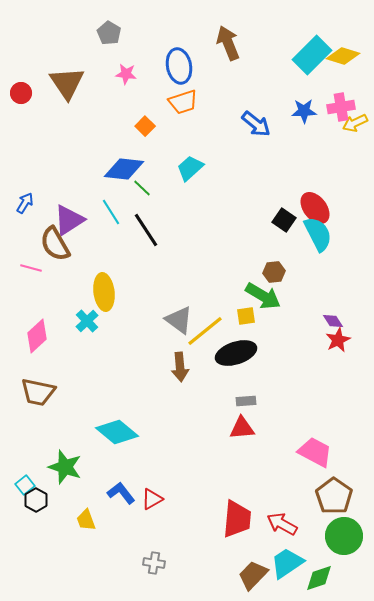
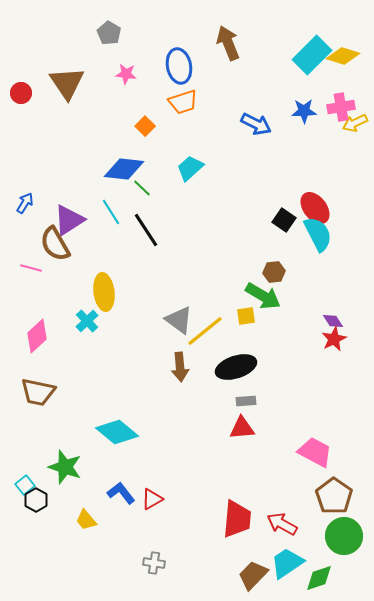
blue arrow at (256, 124): rotated 12 degrees counterclockwise
red star at (338, 340): moved 4 px left, 1 px up
black ellipse at (236, 353): moved 14 px down
yellow trapezoid at (86, 520): rotated 20 degrees counterclockwise
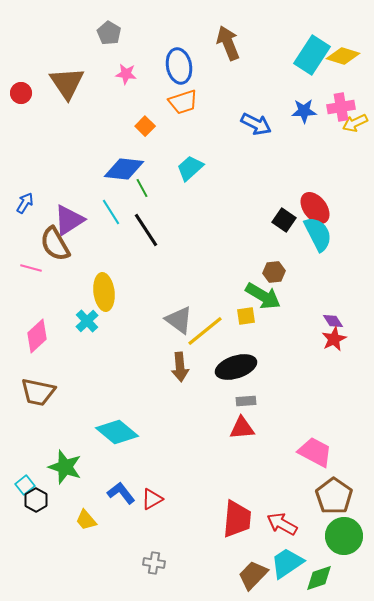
cyan rectangle at (312, 55): rotated 12 degrees counterclockwise
green line at (142, 188): rotated 18 degrees clockwise
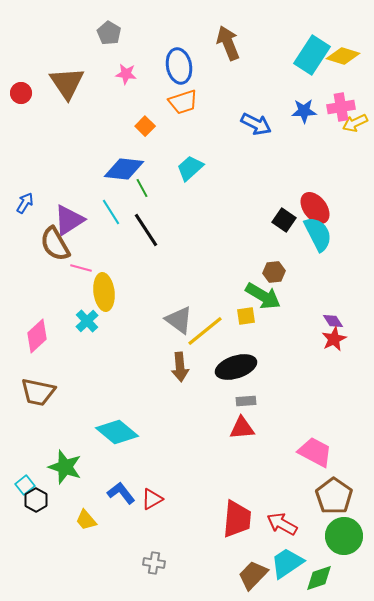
pink line at (31, 268): moved 50 px right
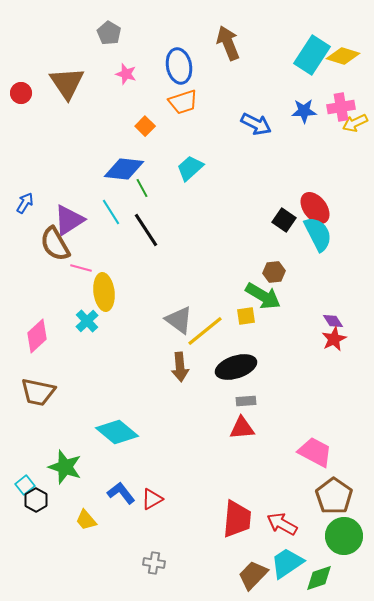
pink star at (126, 74): rotated 10 degrees clockwise
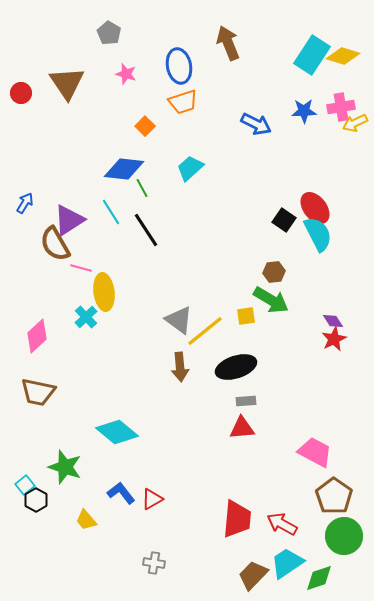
green arrow at (263, 296): moved 8 px right, 4 px down
cyan cross at (87, 321): moved 1 px left, 4 px up
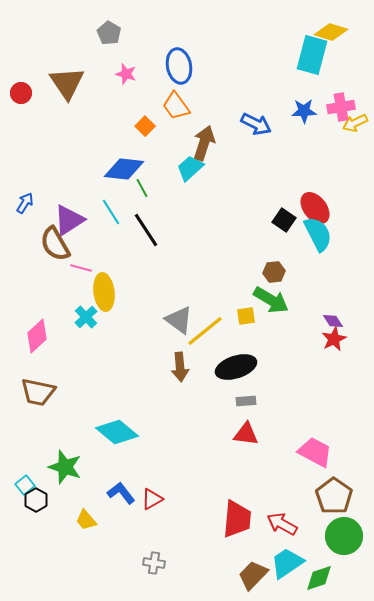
brown arrow at (228, 43): moved 24 px left, 100 px down; rotated 40 degrees clockwise
cyan rectangle at (312, 55): rotated 18 degrees counterclockwise
yellow diamond at (343, 56): moved 12 px left, 24 px up
orange trapezoid at (183, 102): moved 7 px left, 4 px down; rotated 72 degrees clockwise
red triangle at (242, 428): moved 4 px right, 6 px down; rotated 12 degrees clockwise
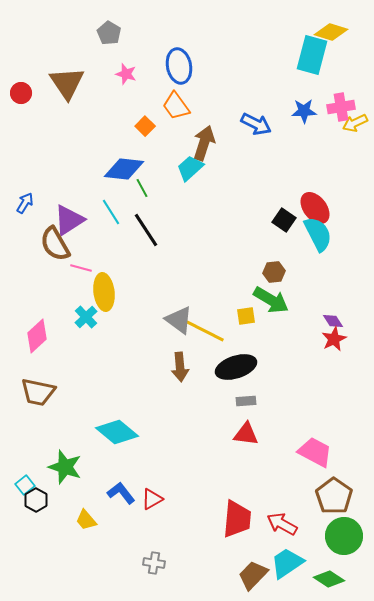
yellow line at (205, 331): rotated 66 degrees clockwise
green diamond at (319, 578): moved 10 px right, 1 px down; rotated 52 degrees clockwise
